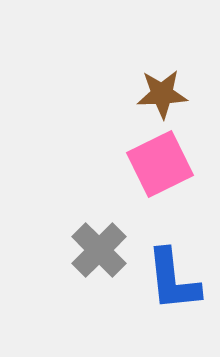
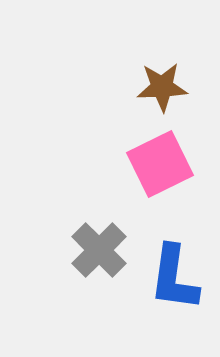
brown star: moved 7 px up
blue L-shape: moved 1 px right, 2 px up; rotated 14 degrees clockwise
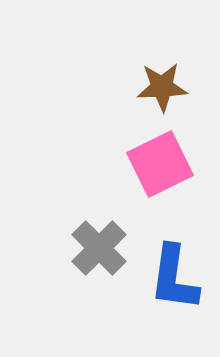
gray cross: moved 2 px up
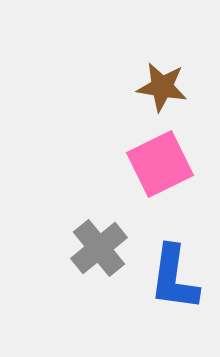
brown star: rotated 12 degrees clockwise
gray cross: rotated 6 degrees clockwise
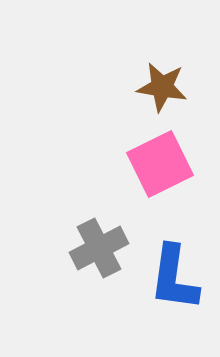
gray cross: rotated 12 degrees clockwise
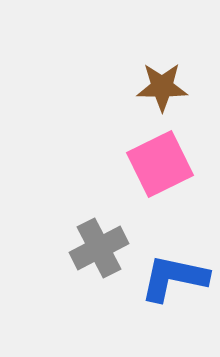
brown star: rotated 9 degrees counterclockwise
blue L-shape: rotated 94 degrees clockwise
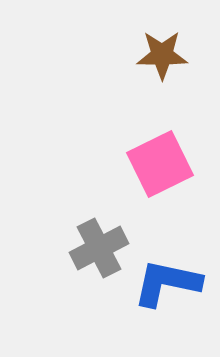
brown star: moved 32 px up
blue L-shape: moved 7 px left, 5 px down
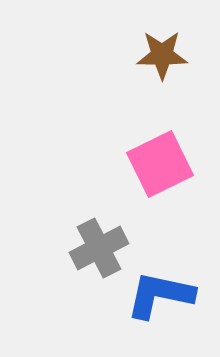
blue L-shape: moved 7 px left, 12 px down
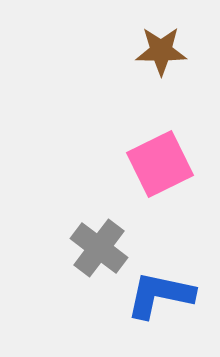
brown star: moved 1 px left, 4 px up
gray cross: rotated 26 degrees counterclockwise
